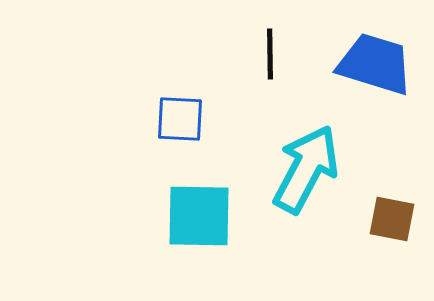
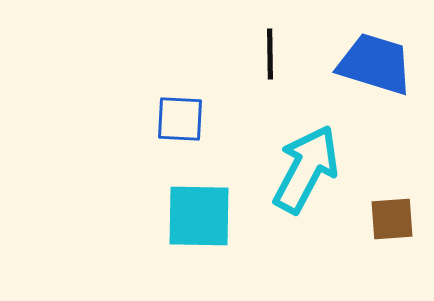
brown square: rotated 15 degrees counterclockwise
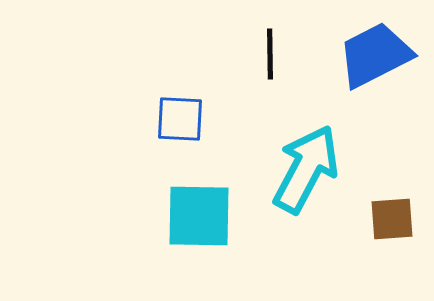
blue trapezoid: moved 9 px up; rotated 44 degrees counterclockwise
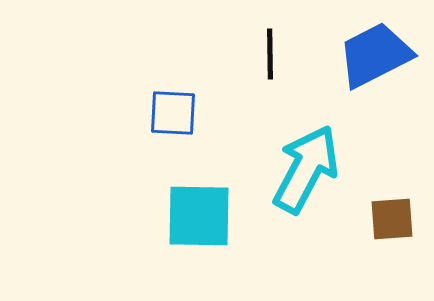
blue square: moved 7 px left, 6 px up
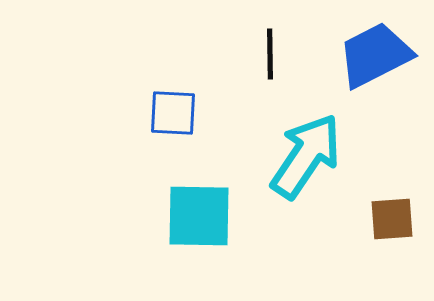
cyan arrow: moved 13 px up; rotated 6 degrees clockwise
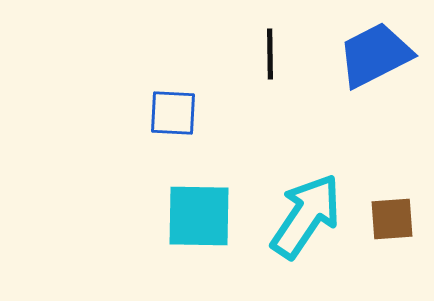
cyan arrow: moved 60 px down
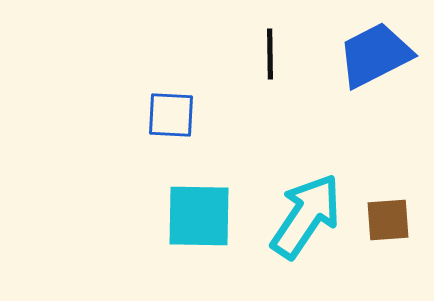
blue square: moved 2 px left, 2 px down
brown square: moved 4 px left, 1 px down
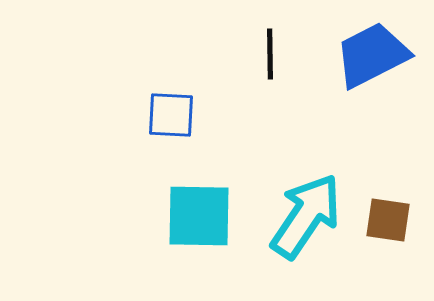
blue trapezoid: moved 3 px left
brown square: rotated 12 degrees clockwise
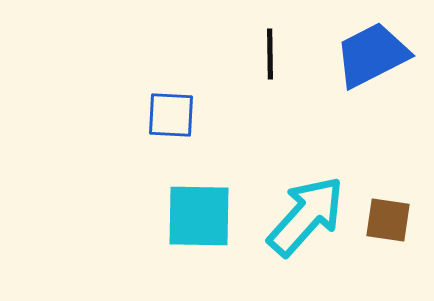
cyan arrow: rotated 8 degrees clockwise
